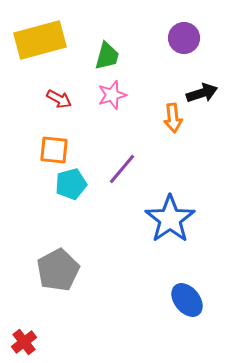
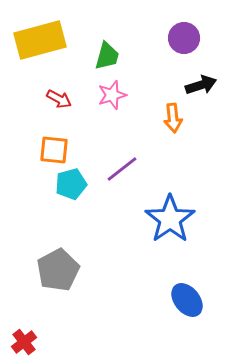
black arrow: moved 1 px left, 8 px up
purple line: rotated 12 degrees clockwise
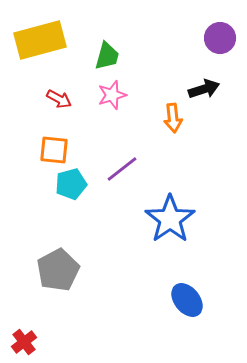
purple circle: moved 36 px right
black arrow: moved 3 px right, 4 px down
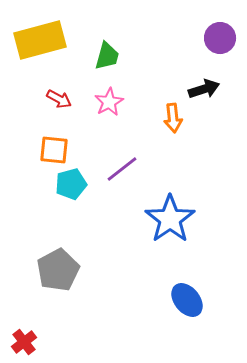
pink star: moved 3 px left, 7 px down; rotated 12 degrees counterclockwise
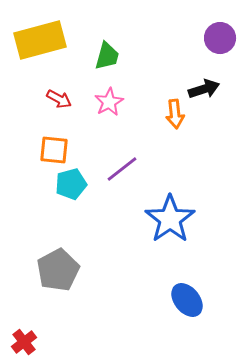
orange arrow: moved 2 px right, 4 px up
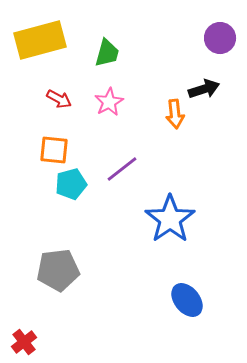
green trapezoid: moved 3 px up
gray pentagon: rotated 21 degrees clockwise
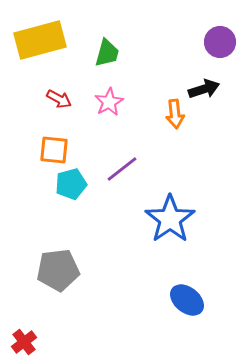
purple circle: moved 4 px down
blue ellipse: rotated 12 degrees counterclockwise
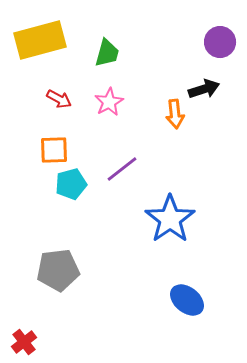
orange square: rotated 8 degrees counterclockwise
